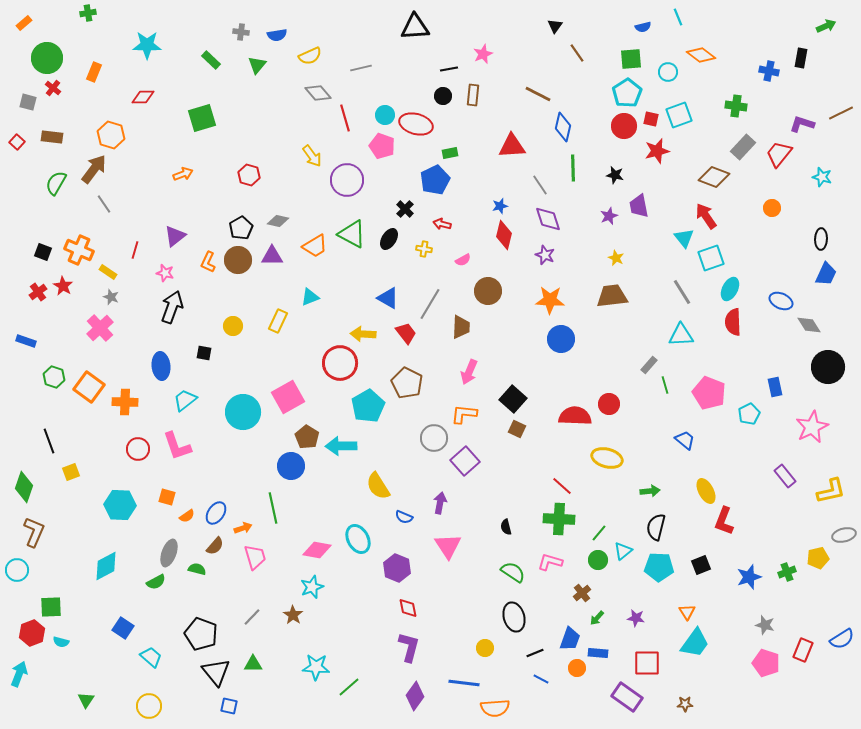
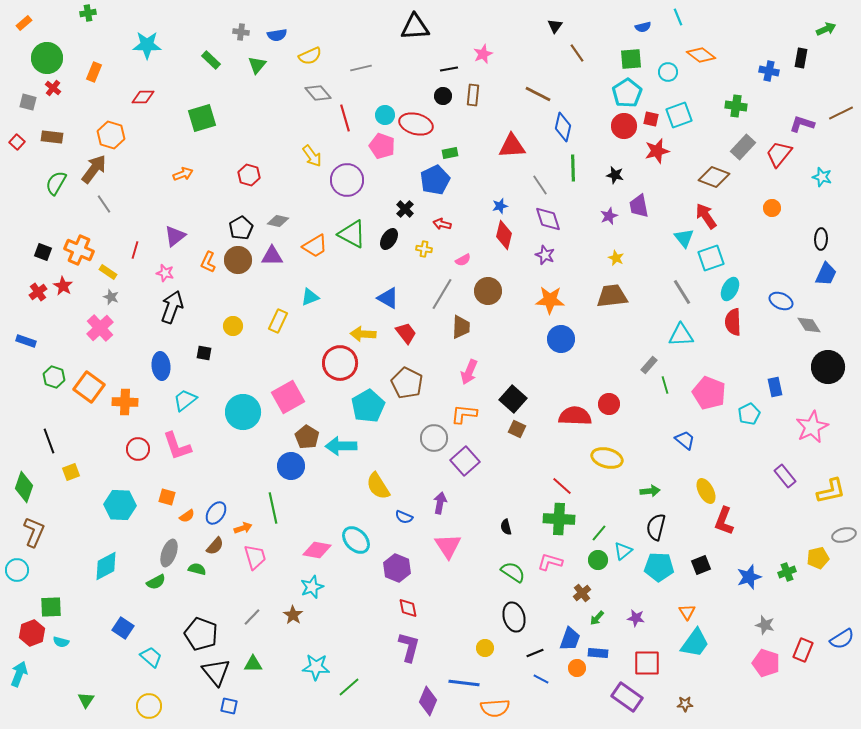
green arrow at (826, 26): moved 3 px down
gray line at (430, 304): moved 12 px right, 10 px up
cyan ellipse at (358, 539): moved 2 px left, 1 px down; rotated 16 degrees counterclockwise
purple diamond at (415, 696): moved 13 px right, 5 px down; rotated 12 degrees counterclockwise
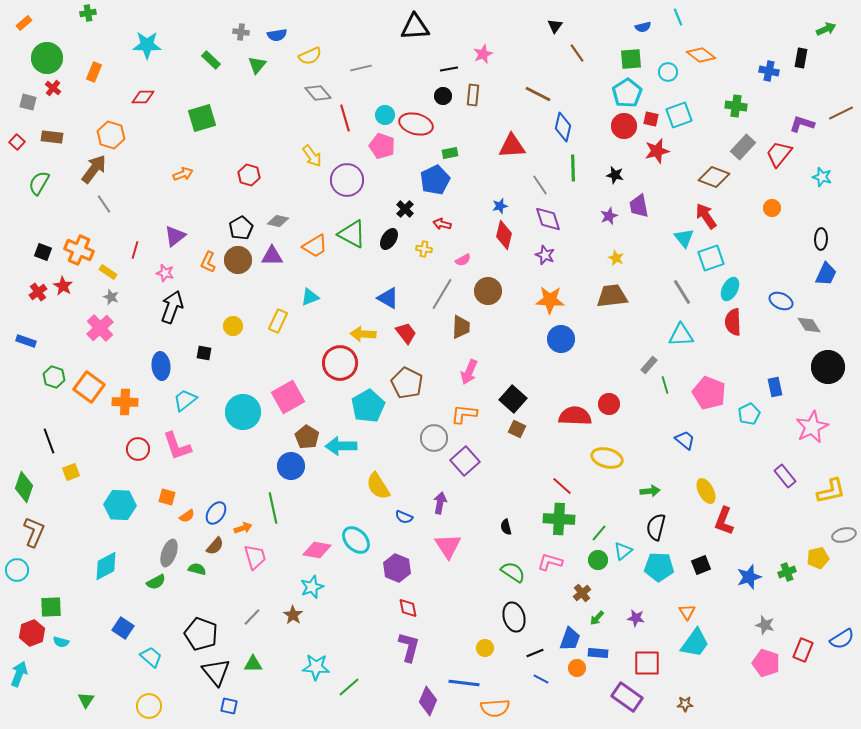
green semicircle at (56, 183): moved 17 px left
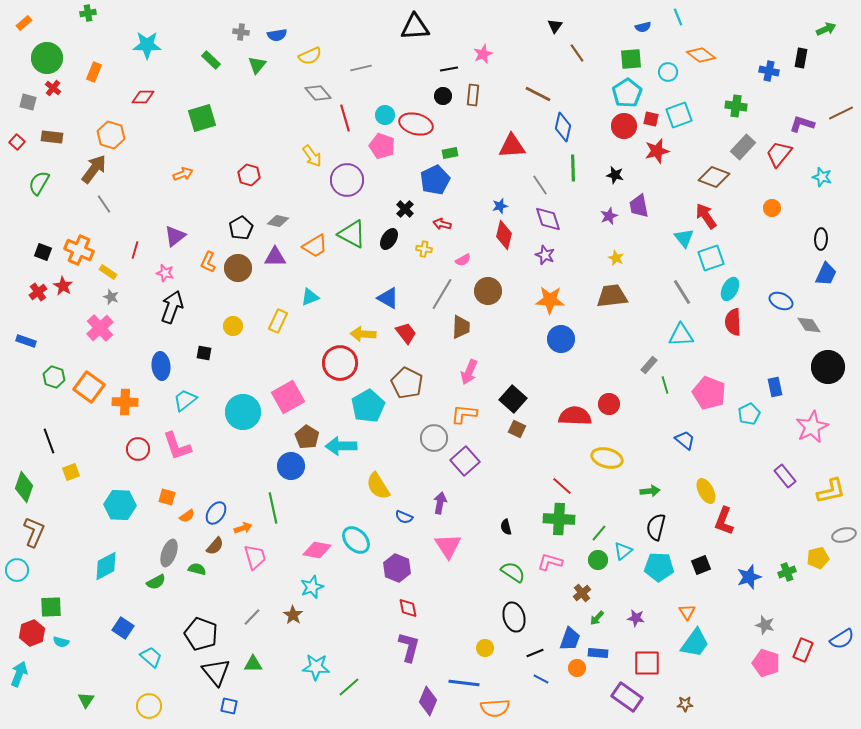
purple triangle at (272, 256): moved 3 px right, 1 px down
brown circle at (238, 260): moved 8 px down
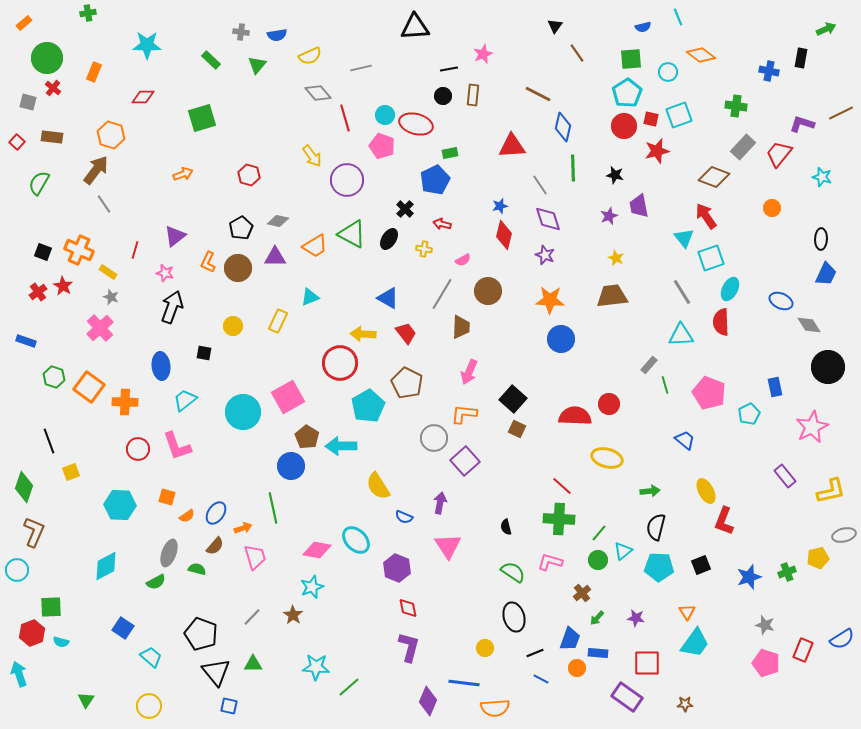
brown arrow at (94, 169): moved 2 px right, 1 px down
red semicircle at (733, 322): moved 12 px left
cyan arrow at (19, 674): rotated 40 degrees counterclockwise
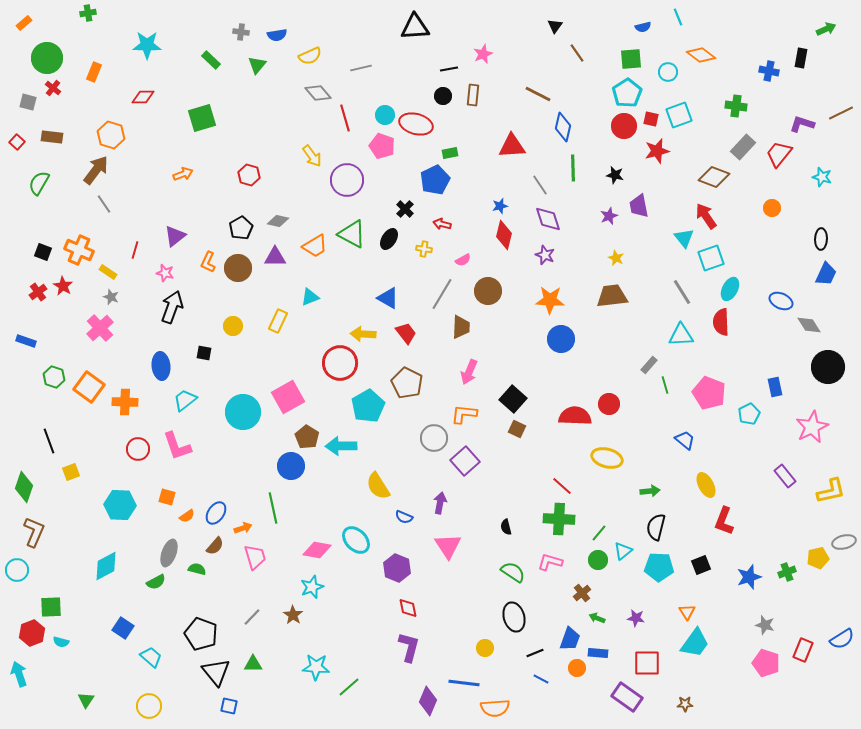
yellow ellipse at (706, 491): moved 6 px up
gray ellipse at (844, 535): moved 7 px down
green arrow at (597, 618): rotated 70 degrees clockwise
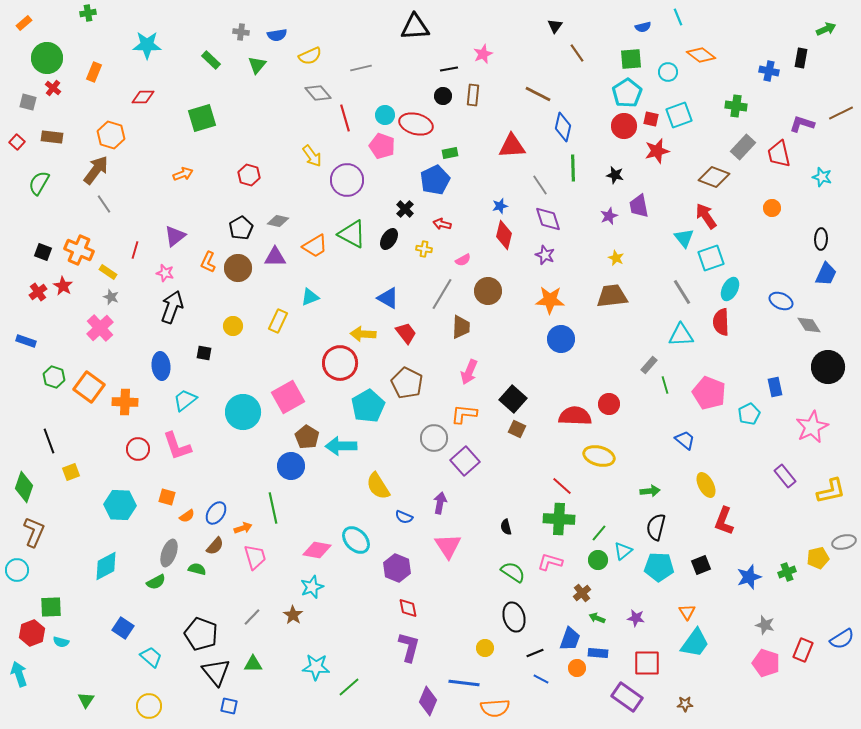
red trapezoid at (779, 154): rotated 52 degrees counterclockwise
yellow ellipse at (607, 458): moved 8 px left, 2 px up
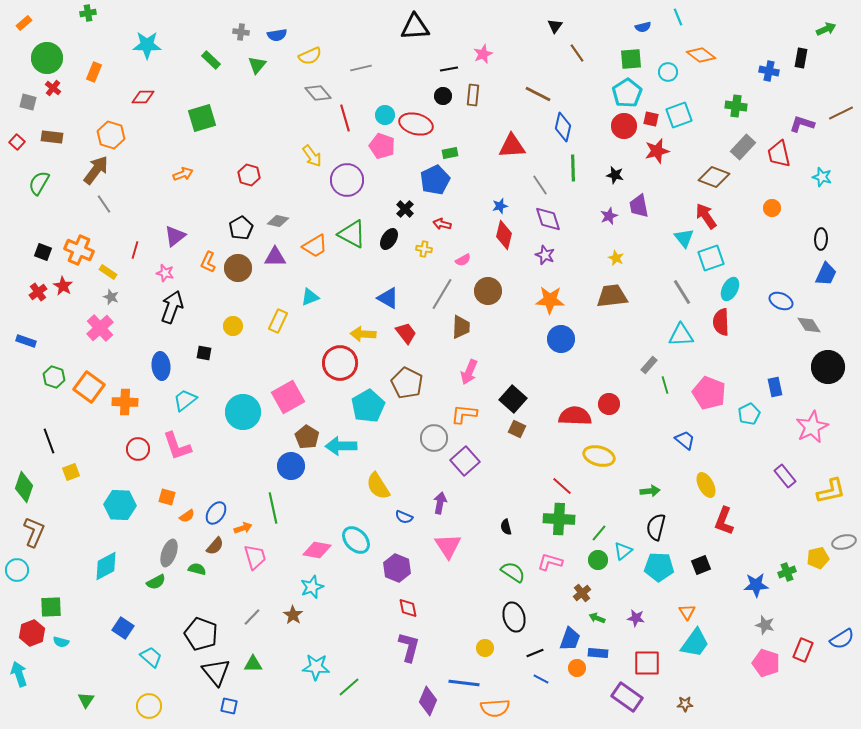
blue star at (749, 577): moved 7 px right, 8 px down; rotated 15 degrees clockwise
